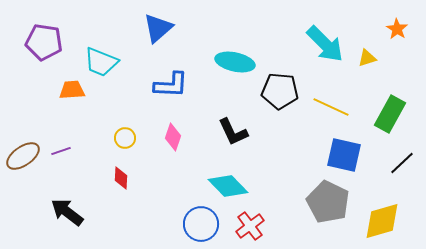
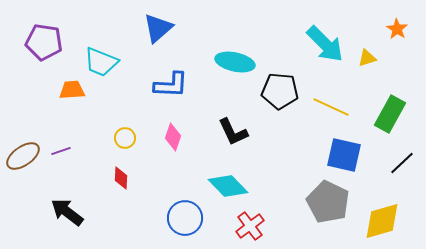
blue circle: moved 16 px left, 6 px up
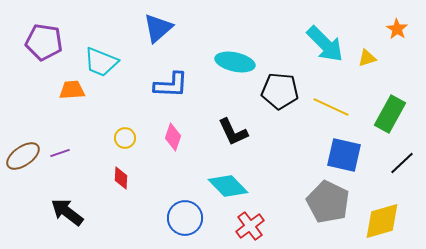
purple line: moved 1 px left, 2 px down
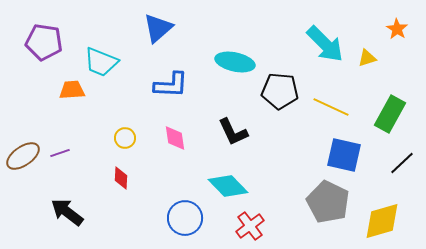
pink diamond: moved 2 px right, 1 px down; rotated 28 degrees counterclockwise
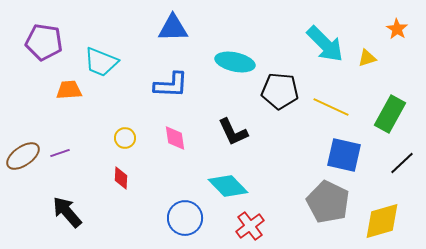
blue triangle: moved 15 px right; rotated 40 degrees clockwise
orange trapezoid: moved 3 px left
black arrow: rotated 12 degrees clockwise
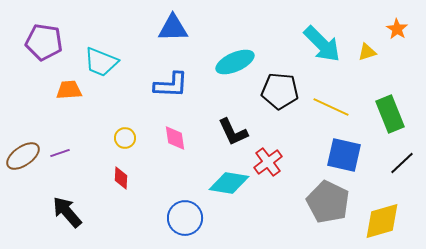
cyan arrow: moved 3 px left
yellow triangle: moved 6 px up
cyan ellipse: rotated 36 degrees counterclockwise
green rectangle: rotated 51 degrees counterclockwise
cyan diamond: moved 1 px right, 3 px up; rotated 36 degrees counterclockwise
red cross: moved 18 px right, 64 px up
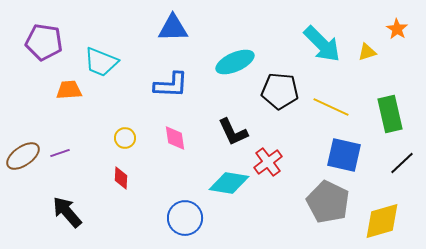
green rectangle: rotated 9 degrees clockwise
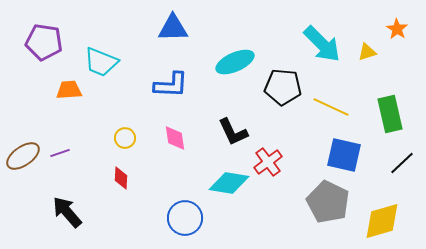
black pentagon: moved 3 px right, 4 px up
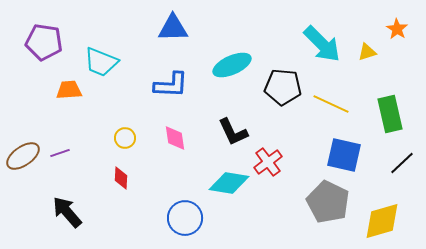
cyan ellipse: moved 3 px left, 3 px down
yellow line: moved 3 px up
